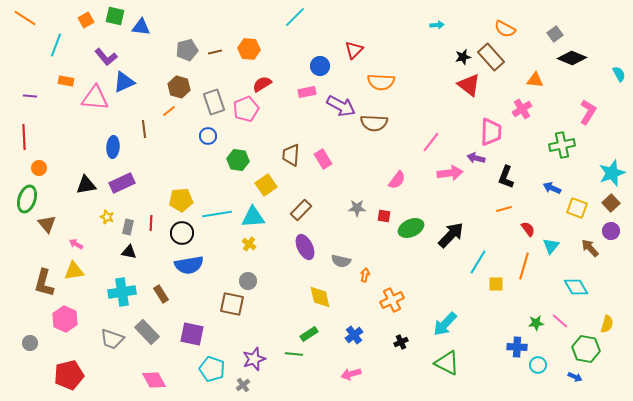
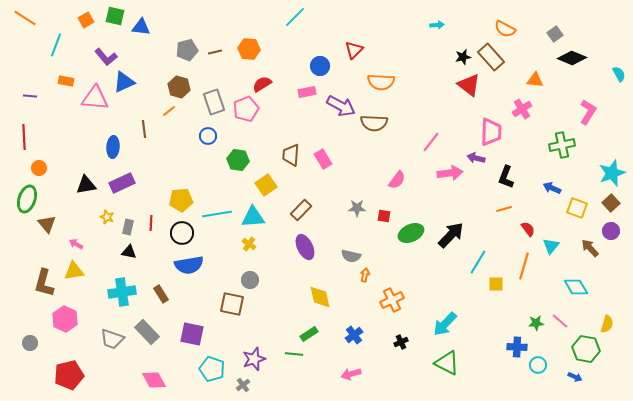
green ellipse at (411, 228): moved 5 px down
gray semicircle at (341, 261): moved 10 px right, 5 px up
gray circle at (248, 281): moved 2 px right, 1 px up
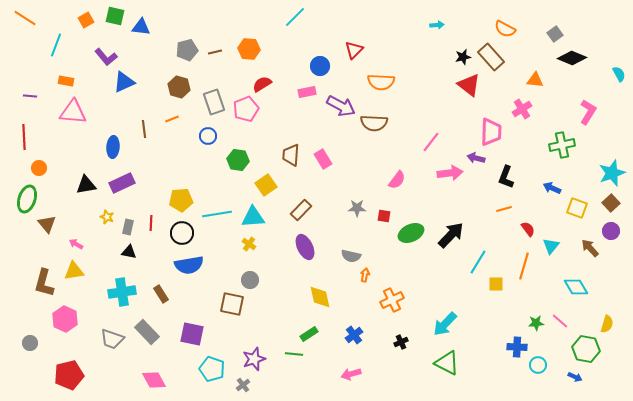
pink triangle at (95, 98): moved 22 px left, 14 px down
orange line at (169, 111): moved 3 px right, 8 px down; rotated 16 degrees clockwise
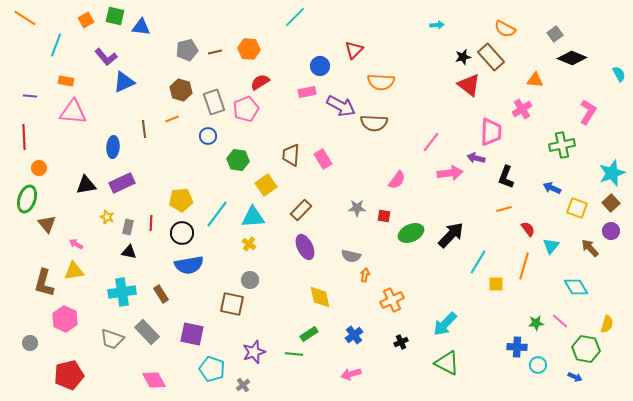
red semicircle at (262, 84): moved 2 px left, 2 px up
brown hexagon at (179, 87): moved 2 px right, 3 px down
cyan line at (217, 214): rotated 44 degrees counterclockwise
purple star at (254, 359): moved 7 px up
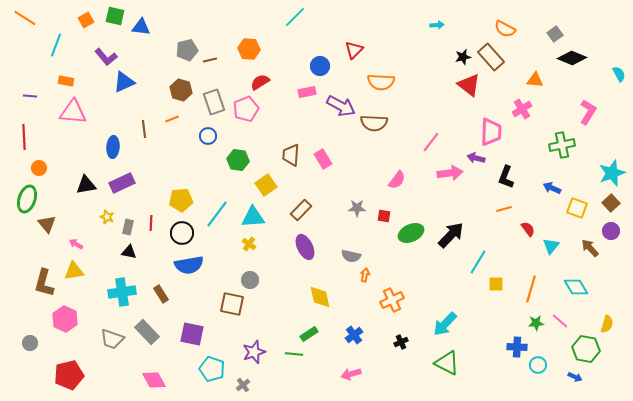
brown line at (215, 52): moved 5 px left, 8 px down
orange line at (524, 266): moved 7 px right, 23 px down
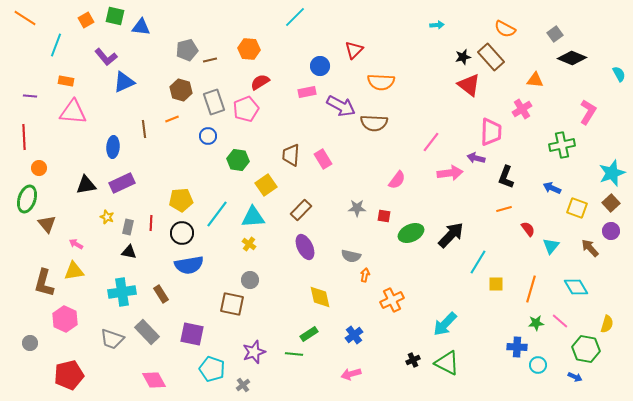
black cross at (401, 342): moved 12 px right, 18 px down
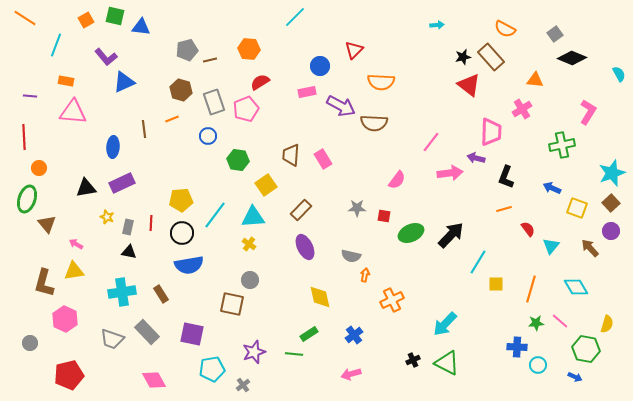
black triangle at (86, 185): moved 3 px down
cyan line at (217, 214): moved 2 px left, 1 px down
cyan pentagon at (212, 369): rotated 30 degrees counterclockwise
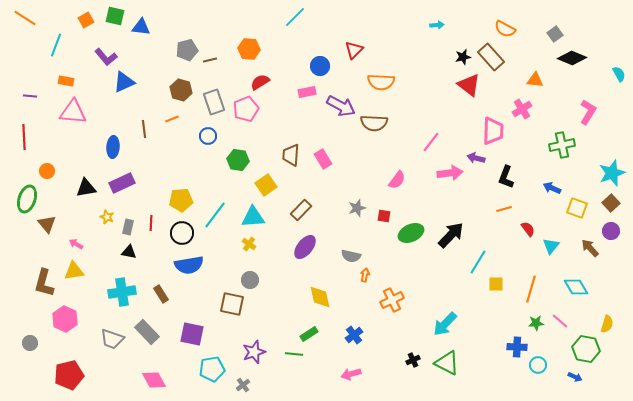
pink trapezoid at (491, 132): moved 2 px right, 1 px up
orange circle at (39, 168): moved 8 px right, 3 px down
gray star at (357, 208): rotated 18 degrees counterclockwise
purple ellipse at (305, 247): rotated 65 degrees clockwise
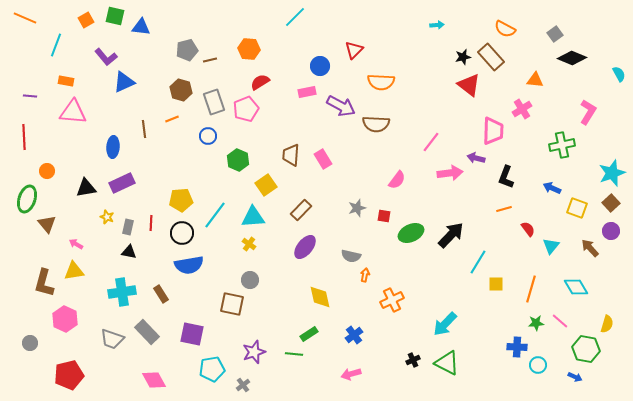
orange line at (25, 18): rotated 10 degrees counterclockwise
brown semicircle at (374, 123): moved 2 px right, 1 px down
green hexagon at (238, 160): rotated 15 degrees clockwise
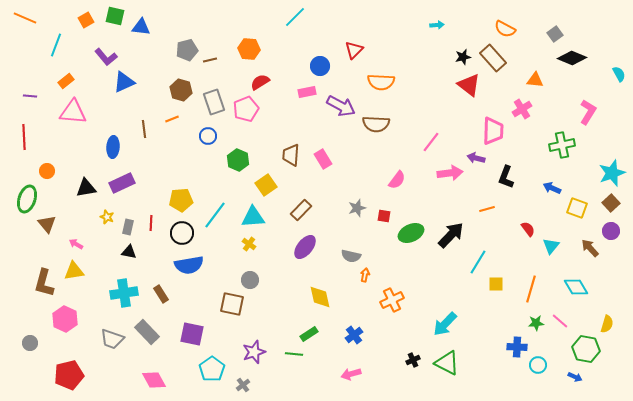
brown rectangle at (491, 57): moved 2 px right, 1 px down
orange rectangle at (66, 81): rotated 49 degrees counterclockwise
orange line at (504, 209): moved 17 px left
cyan cross at (122, 292): moved 2 px right, 1 px down
cyan pentagon at (212, 369): rotated 25 degrees counterclockwise
